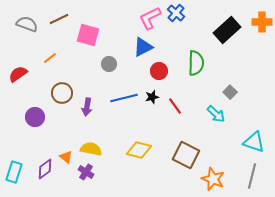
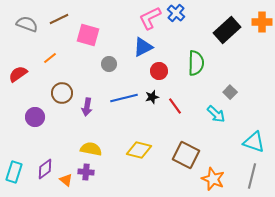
orange triangle: moved 23 px down
purple cross: rotated 28 degrees counterclockwise
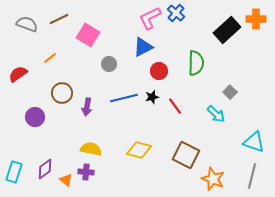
orange cross: moved 6 px left, 3 px up
pink square: rotated 15 degrees clockwise
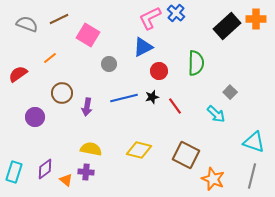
black rectangle: moved 4 px up
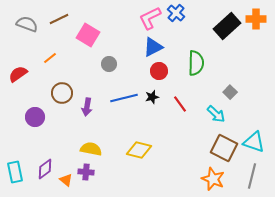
blue triangle: moved 10 px right
red line: moved 5 px right, 2 px up
brown square: moved 38 px right, 7 px up
cyan rectangle: moved 1 px right; rotated 30 degrees counterclockwise
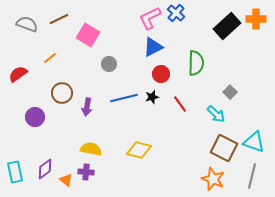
red circle: moved 2 px right, 3 px down
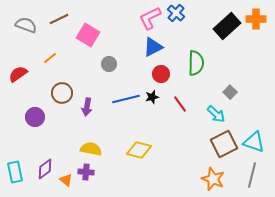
gray semicircle: moved 1 px left, 1 px down
blue line: moved 2 px right, 1 px down
brown square: moved 4 px up; rotated 36 degrees clockwise
gray line: moved 1 px up
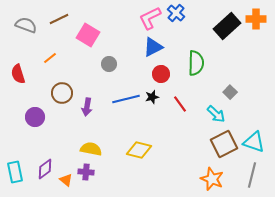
red semicircle: rotated 72 degrees counterclockwise
orange star: moved 1 px left
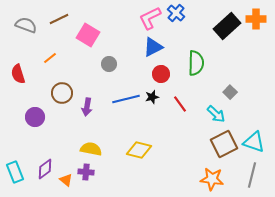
cyan rectangle: rotated 10 degrees counterclockwise
orange star: rotated 15 degrees counterclockwise
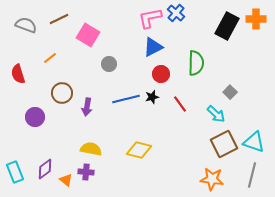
pink L-shape: rotated 15 degrees clockwise
black rectangle: rotated 20 degrees counterclockwise
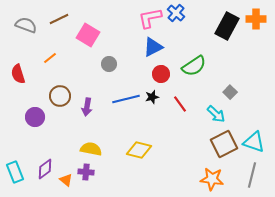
green semicircle: moved 2 px left, 3 px down; rotated 55 degrees clockwise
brown circle: moved 2 px left, 3 px down
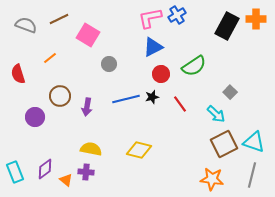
blue cross: moved 1 px right, 2 px down; rotated 18 degrees clockwise
